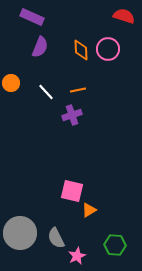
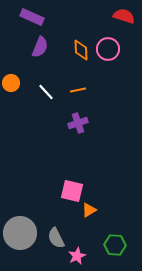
purple cross: moved 6 px right, 8 px down
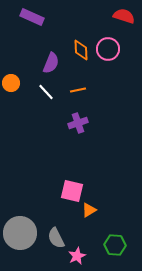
purple semicircle: moved 11 px right, 16 px down
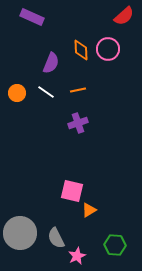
red semicircle: rotated 120 degrees clockwise
orange circle: moved 6 px right, 10 px down
white line: rotated 12 degrees counterclockwise
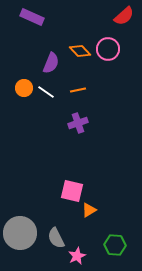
orange diamond: moved 1 px left, 1 px down; rotated 40 degrees counterclockwise
orange circle: moved 7 px right, 5 px up
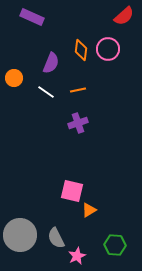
orange diamond: moved 1 px right, 1 px up; rotated 50 degrees clockwise
orange circle: moved 10 px left, 10 px up
gray circle: moved 2 px down
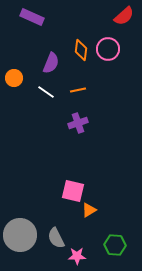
pink square: moved 1 px right
pink star: rotated 24 degrees clockwise
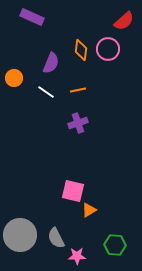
red semicircle: moved 5 px down
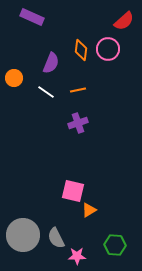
gray circle: moved 3 px right
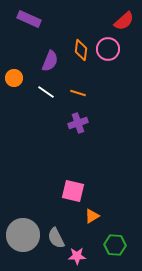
purple rectangle: moved 3 px left, 2 px down
purple semicircle: moved 1 px left, 2 px up
orange line: moved 3 px down; rotated 28 degrees clockwise
orange triangle: moved 3 px right, 6 px down
